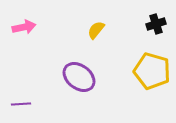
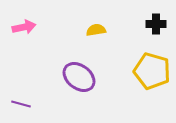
black cross: rotated 18 degrees clockwise
yellow semicircle: rotated 42 degrees clockwise
purple line: rotated 18 degrees clockwise
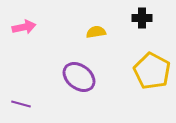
black cross: moved 14 px left, 6 px up
yellow semicircle: moved 2 px down
yellow pentagon: rotated 12 degrees clockwise
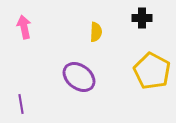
pink arrow: rotated 90 degrees counterclockwise
yellow semicircle: rotated 102 degrees clockwise
purple line: rotated 66 degrees clockwise
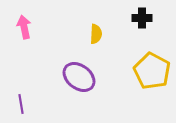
yellow semicircle: moved 2 px down
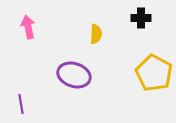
black cross: moved 1 px left
pink arrow: moved 4 px right
yellow pentagon: moved 2 px right, 2 px down
purple ellipse: moved 5 px left, 2 px up; rotated 20 degrees counterclockwise
